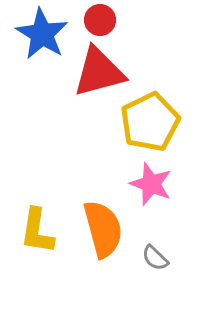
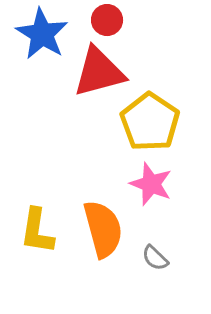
red circle: moved 7 px right
yellow pentagon: rotated 12 degrees counterclockwise
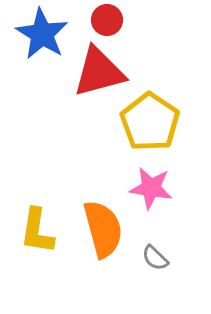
pink star: moved 4 px down; rotated 12 degrees counterclockwise
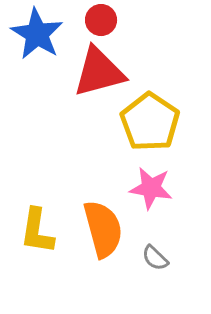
red circle: moved 6 px left
blue star: moved 5 px left
